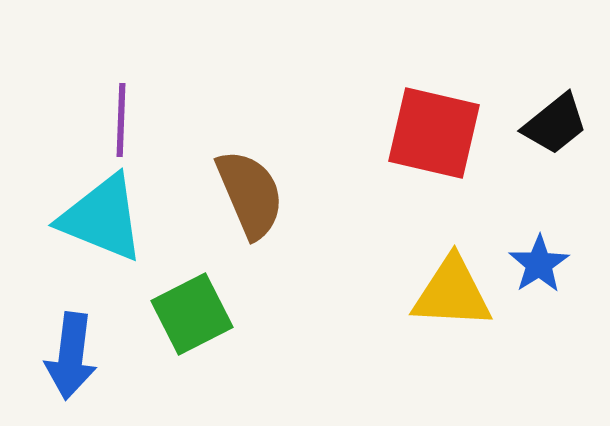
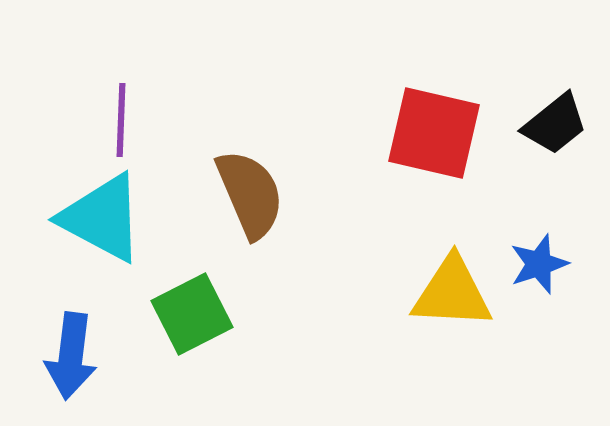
cyan triangle: rotated 6 degrees clockwise
blue star: rotated 14 degrees clockwise
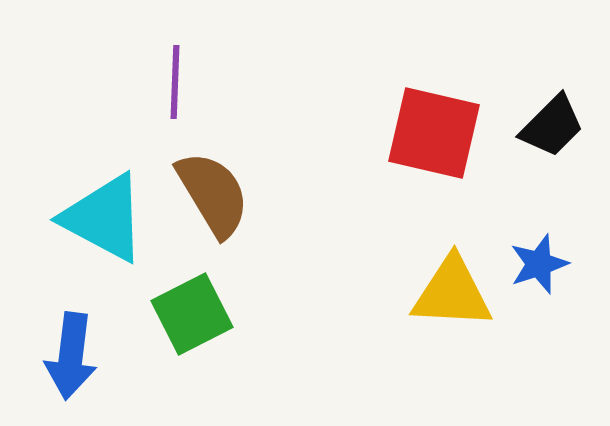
purple line: moved 54 px right, 38 px up
black trapezoid: moved 3 px left, 2 px down; rotated 6 degrees counterclockwise
brown semicircle: moved 37 px left; rotated 8 degrees counterclockwise
cyan triangle: moved 2 px right
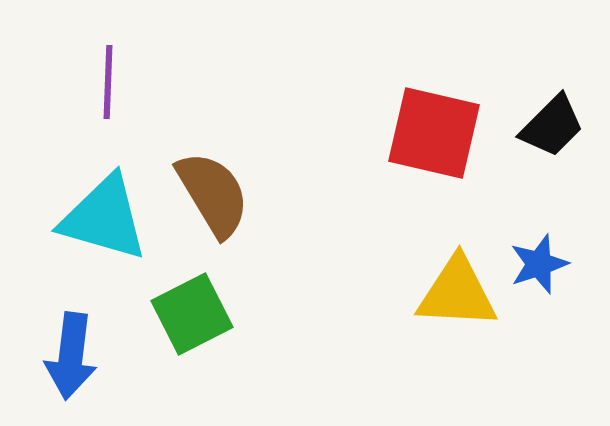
purple line: moved 67 px left
cyan triangle: rotated 12 degrees counterclockwise
yellow triangle: moved 5 px right
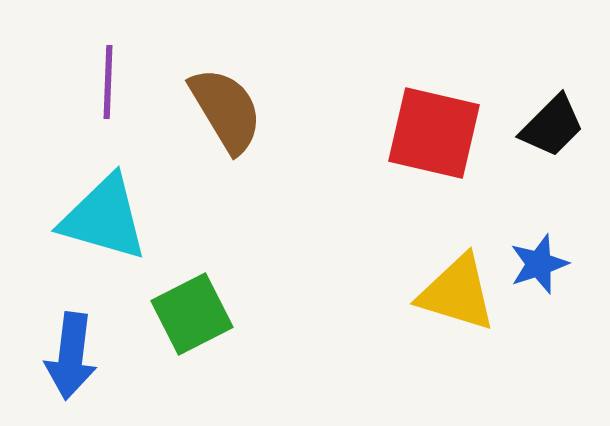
brown semicircle: moved 13 px right, 84 px up
yellow triangle: rotated 14 degrees clockwise
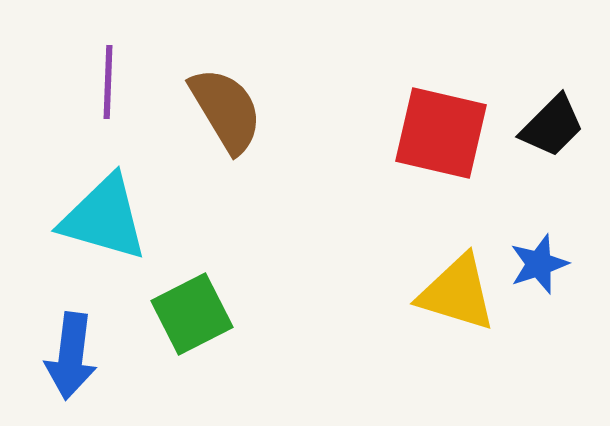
red square: moved 7 px right
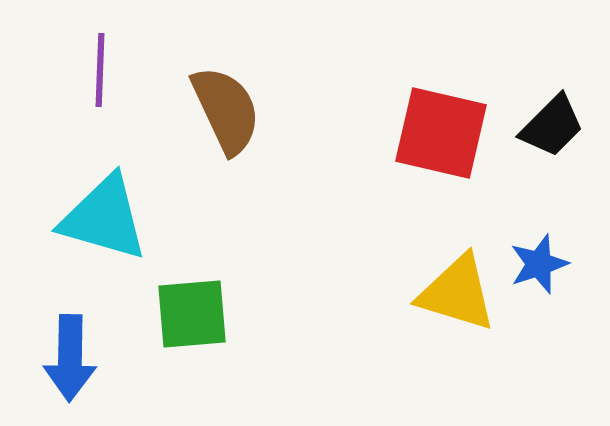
purple line: moved 8 px left, 12 px up
brown semicircle: rotated 6 degrees clockwise
green square: rotated 22 degrees clockwise
blue arrow: moved 1 px left, 2 px down; rotated 6 degrees counterclockwise
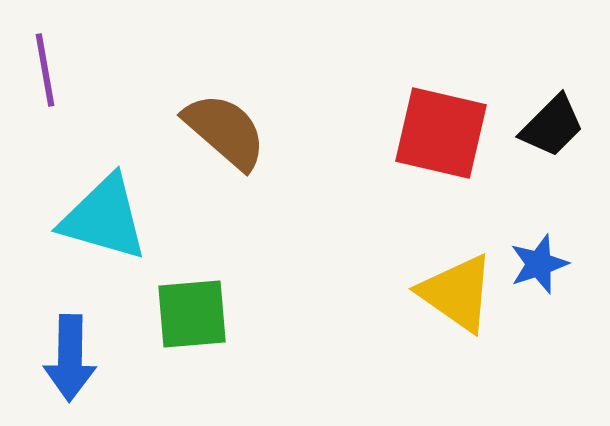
purple line: moved 55 px left; rotated 12 degrees counterclockwise
brown semicircle: moved 1 px left, 21 px down; rotated 24 degrees counterclockwise
yellow triangle: rotated 18 degrees clockwise
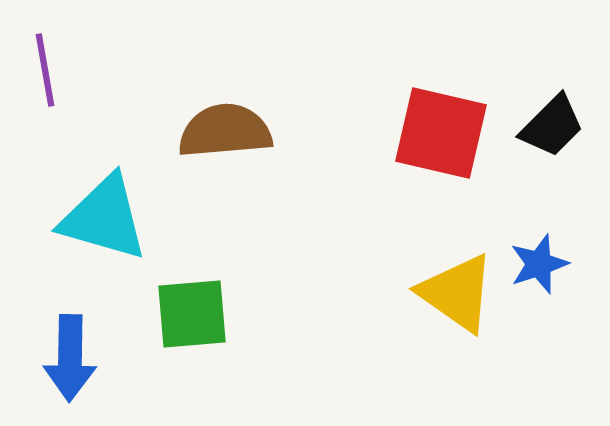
brown semicircle: rotated 46 degrees counterclockwise
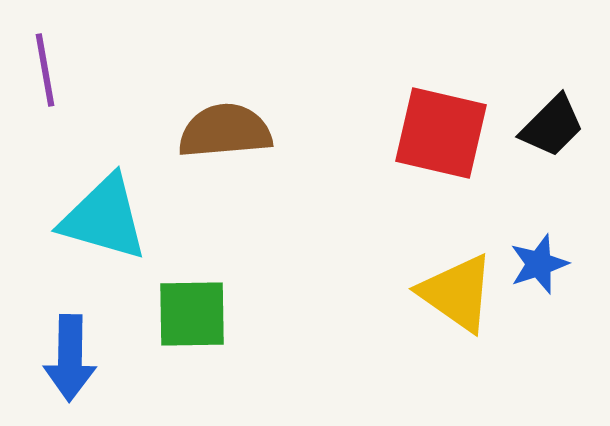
green square: rotated 4 degrees clockwise
